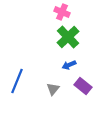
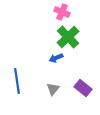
blue arrow: moved 13 px left, 7 px up
blue line: rotated 30 degrees counterclockwise
purple rectangle: moved 2 px down
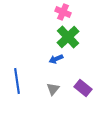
pink cross: moved 1 px right
blue arrow: moved 1 px down
